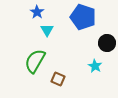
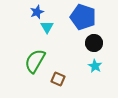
blue star: rotated 16 degrees clockwise
cyan triangle: moved 3 px up
black circle: moved 13 px left
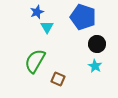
black circle: moved 3 px right, 1 px down
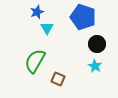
cyan triangle: moved 1 px down
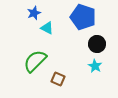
blue star: moved 3 px left, 1 px down
cyan triangle: rotated 32 degrees counterclockwise
green semicircle: rotated 15 degrees clockwise
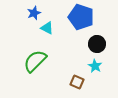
blue pentagon: moved 2 px left
brown square: moved 19 px right, 3 px down
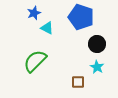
cyan star: moved 2 px right, 1 px down
brown square: moved 1 px right; rotated 24 degrees counterclockwise
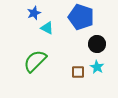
brown square: moved 10 px up
